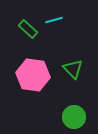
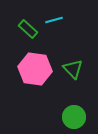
pink hexagon: moved 2 px right, 6 px up
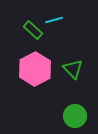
green rectangle: moved 5 px right, 1 px down
pink hexagon: rotated 24 degrees clockwise
green circle: moved 1 px right, 1 px up
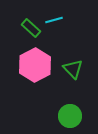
green rectangle: moved 2 px left, 2 px up
pink hexagon: moved 4 px up
green circle: moved 5 px left
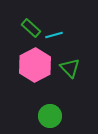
cyan line: moved 15 px down
green triangle: moved 3 px left, 1 px up
green circle: moved 20 px left
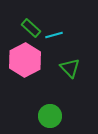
pink hexagon: moved 10 px left, 5 px up
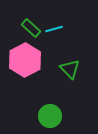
cyan line: moved 6 px up
green triangle: moved 1 px down
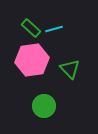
pink hexagon: moved 7 px right; rotated 20 degrees clockwise
green circle: moved 6 px left, 10 px up
